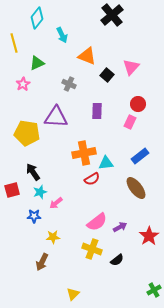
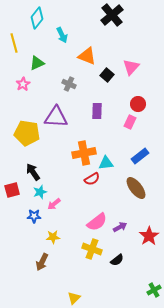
pink arrow: moved 2 px left, 1 px down
yellow triangle: moved 1 px right, 4 px down
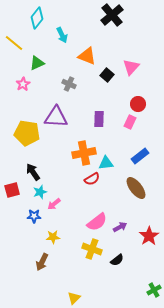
yellow line: rotated 36 degrees counterclockwise
purple rectangle: moved 2 px right, 8 px down
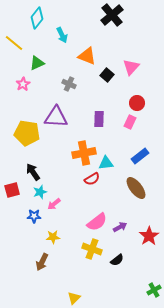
red circle: moved 1 px left, 1 px up
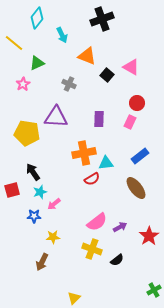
black cross: moved 10 px left, 4 px down; rotated 20 degrees clockwise
pink triangle: rotated 42 degrees counterclockwise
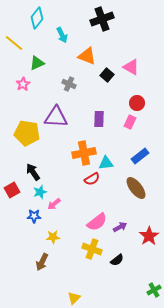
red square: rotated 14 degrees counterclockwise
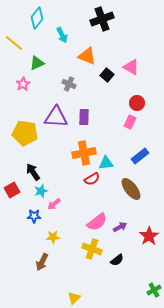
purple rectangle: moved 15 px left, 2 px up
yellow pentagon: moved 2 px left
brown ellipse: moved 5 px left, 1 px down
cyan star: moved 1 px right, 1 px up
